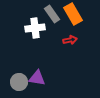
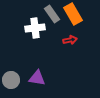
gray circle: moved 8 px left, 2 px up
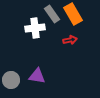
purple triangle: moved 2 px up
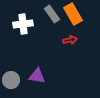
white cross: moved 12 px left, 4 px up
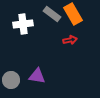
gray rectangle: rotated 18 degrees counterclockwise
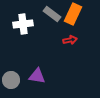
orange rectangle: rotated 55 degrees clockwise
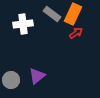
red arrow: moved 6 px right, 7 px up; rotated 24 degrees counterclockwise
purple triangle: rotated 48 degrees counterclockwise
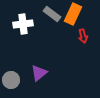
red arrow: moved 7 px right, 3 px down; rotated 112 degrees clockwise
purple triangle: moved 2 px right, 3 px up
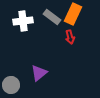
gray rectangle: moved 3 px down
white cross: moved 3 px up
red arrow: moved 13 px left, 1 px down
gray circle: moved 5 px down
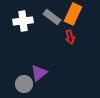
gray circle: moved 13 px right, 1 px up
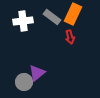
purple triangle: moved 2 px left
gray circle: moved 2 px up
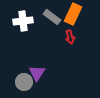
purple triangle: rotated 18 degrees counterclockwise
